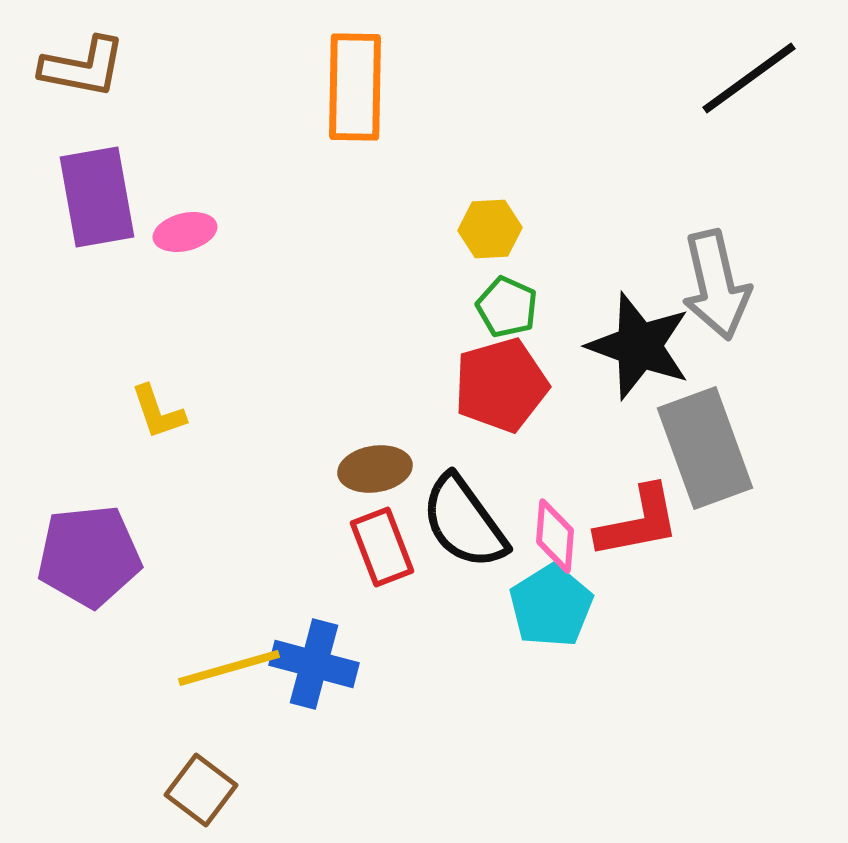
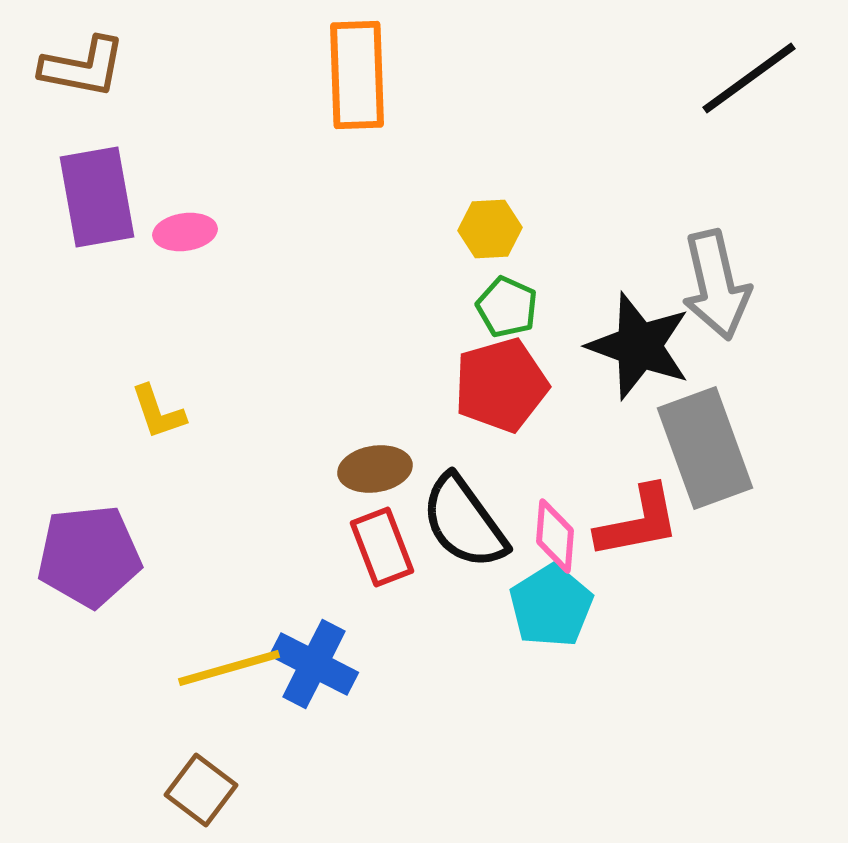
orange rectangle: moved 2 px right, 12 px up; rotated 3 degrees counterclockwise
pink ellipse: rotated 6 degrees clockwise
blue cross: rotated 12 degrees clockwise
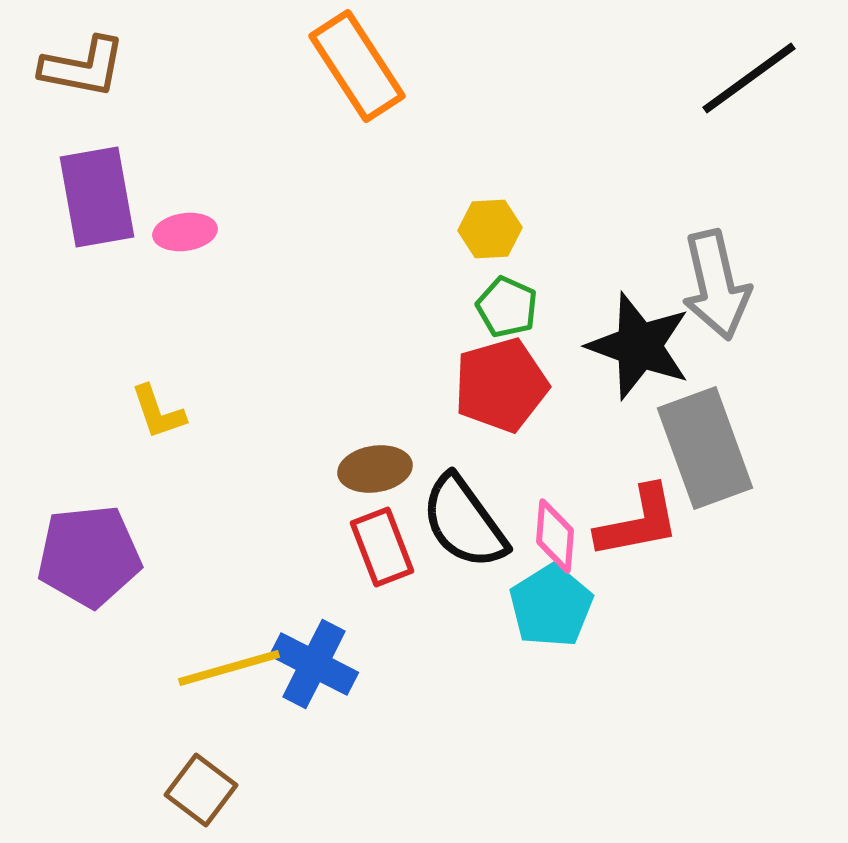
orange rectangle: moved 9 px up; rotated 31 degrees counterclockwise
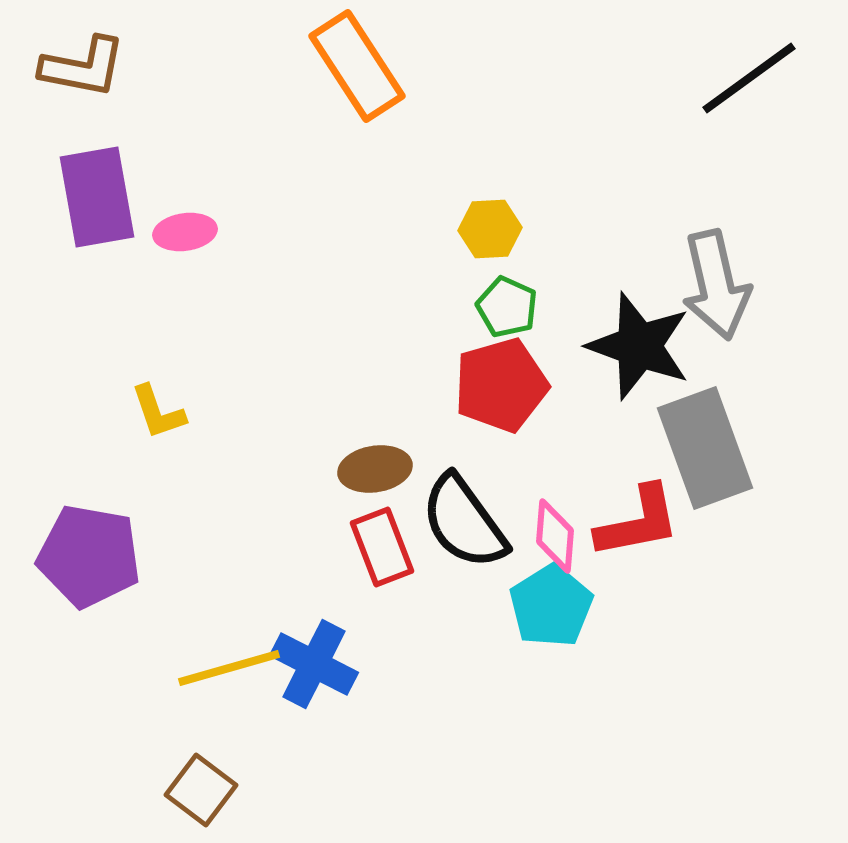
purple pentagon: rotated 16 degrees clockwise
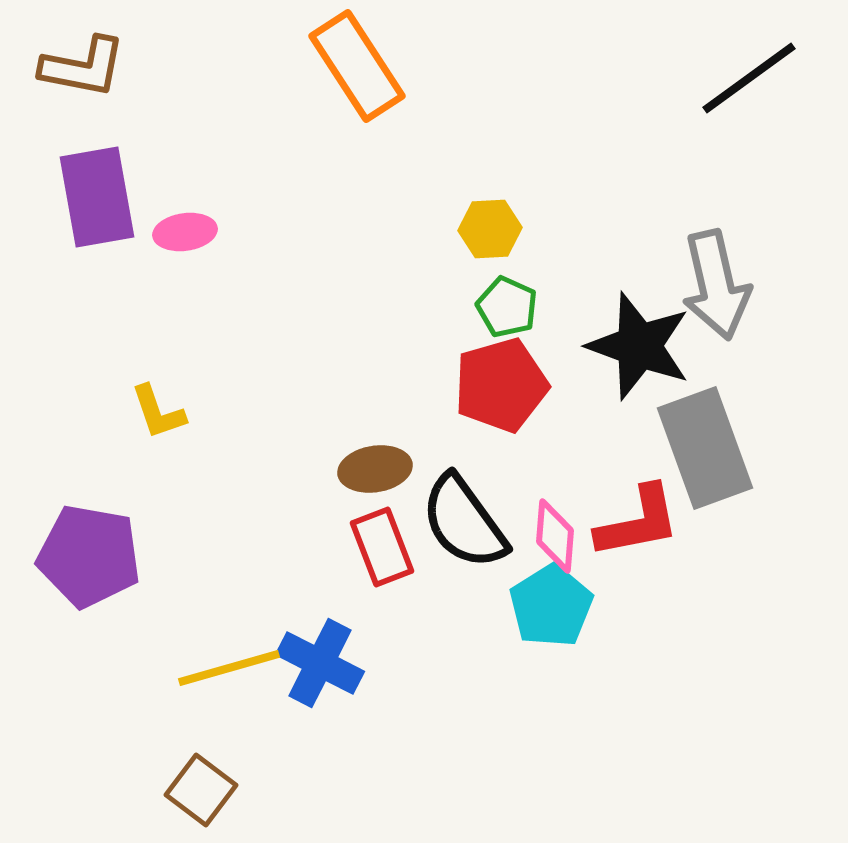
blue cross: moved 6 px right, 1 px up
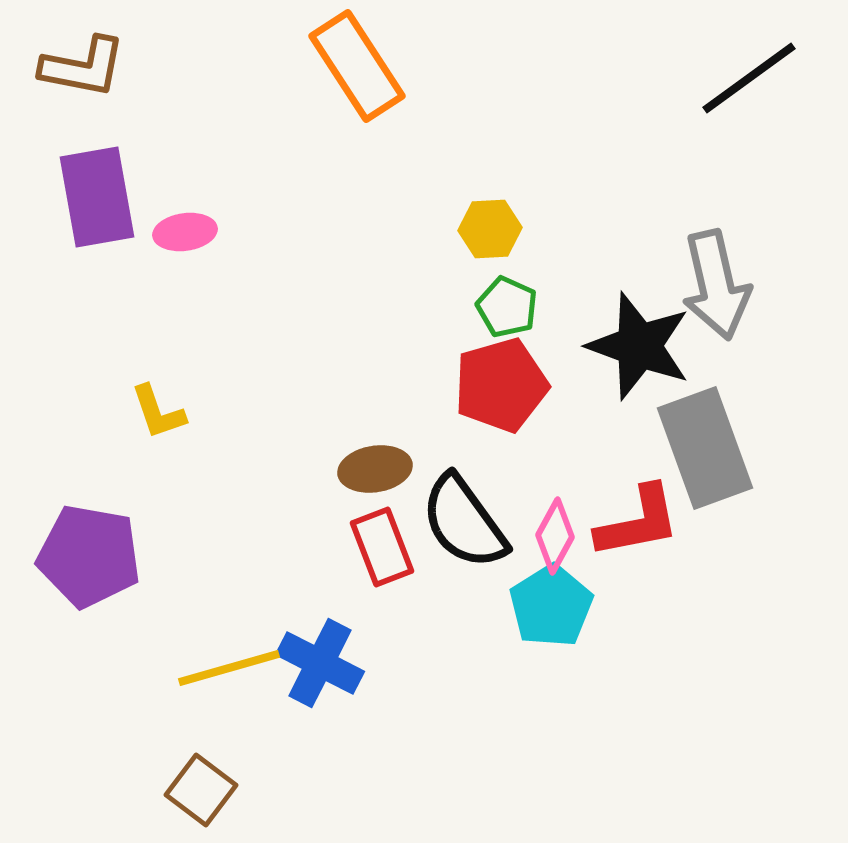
pink diamond: rotated 24 degrees clockwise
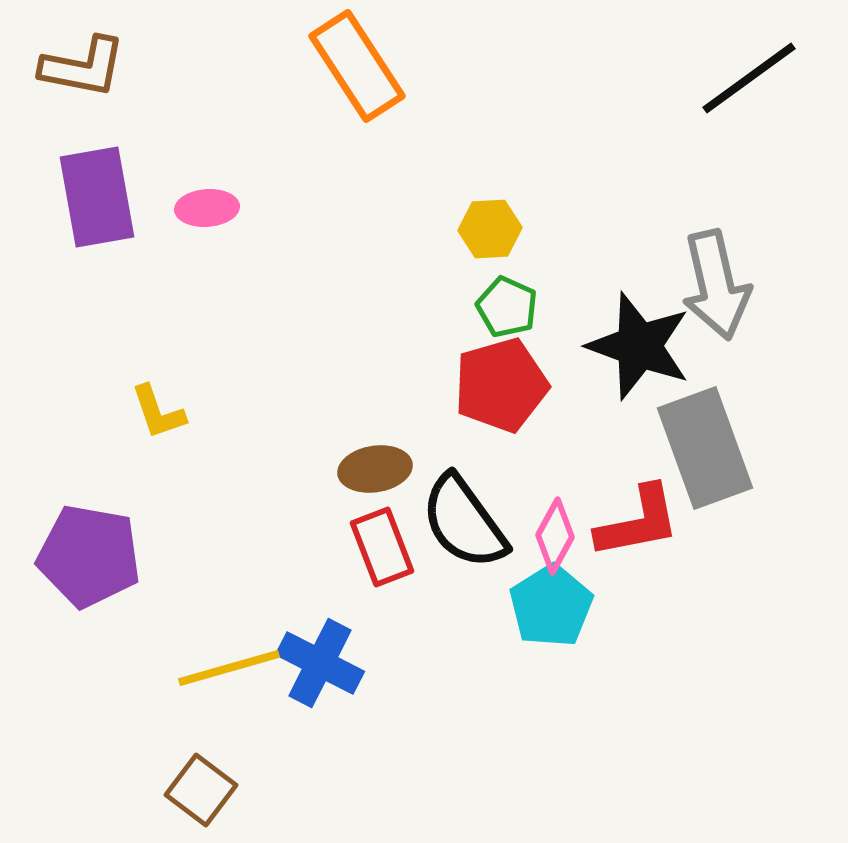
pink ellipse: moved 22 px right, 24 px up; rotated 4 degrees clockwise
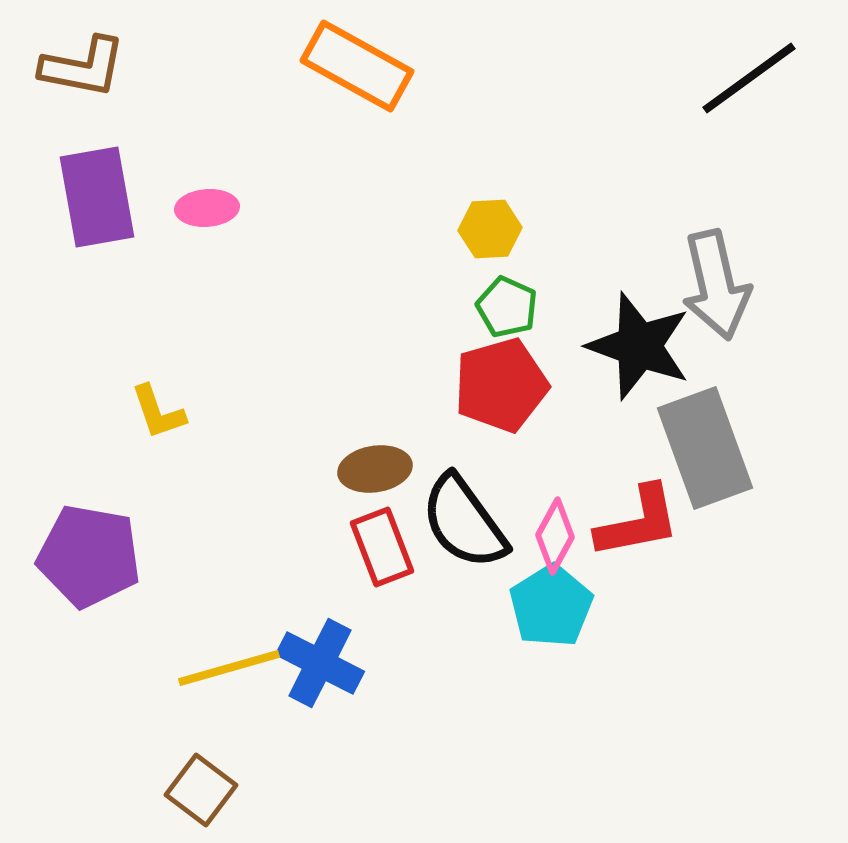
orange rectangle: rotated 28 degrees counterclockwise
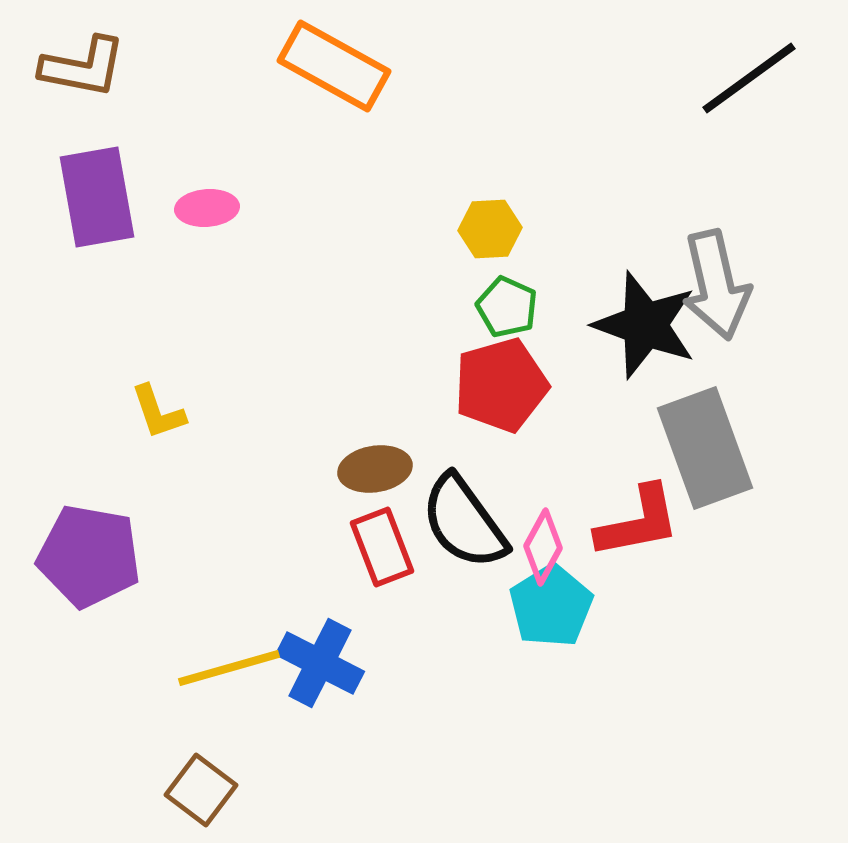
orange rectangle: moved 23 px left
black star: moved 6 px right, 21 px up
pink diamond: moved 12 px left, 11 px down
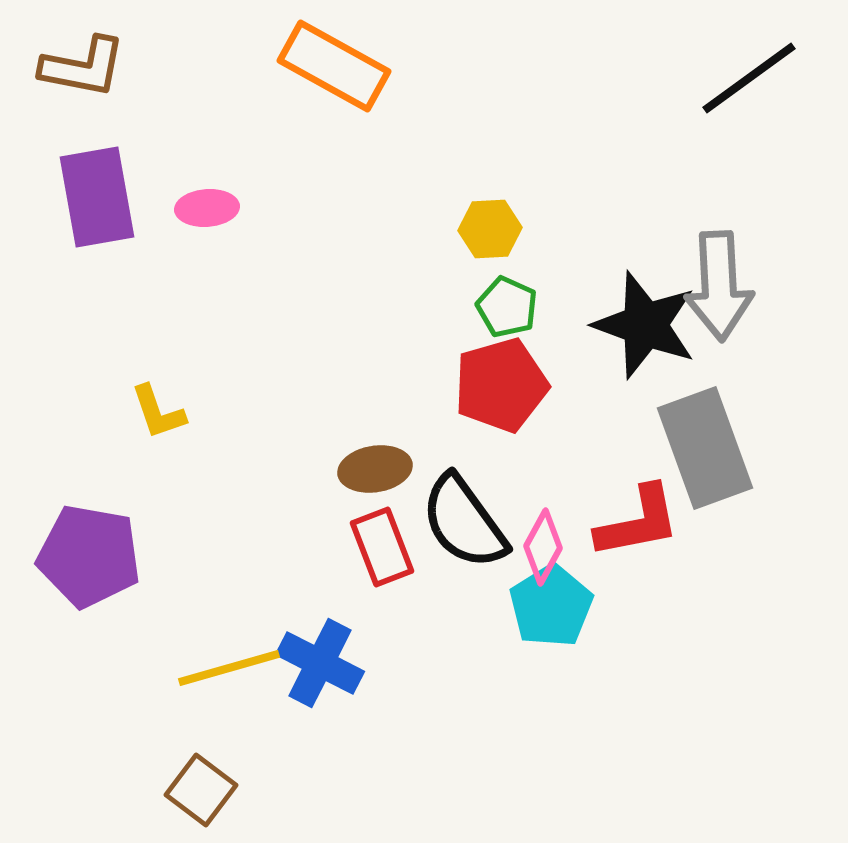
gray arrow: moved 3 px right, 1 px down; rotated 10 degrees clockwise
